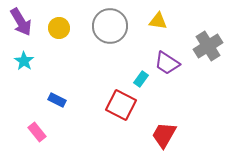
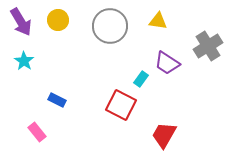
yellow circle: moved 1 px left, 8 px up
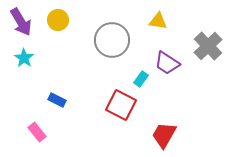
gray circle: moved 2 px right, 14 px down
gray cross: rotated 12 degrees counterclockwise
cyan star: moved 3 px up
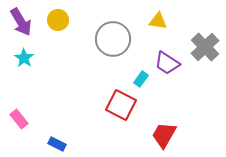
gray circle: moved 1 px right, 1 px up
gray cross: moved 3 px left, 1 px down
blue rectangle: moved 44 px down
pink rectangle: moved 18 px left, 13 px up
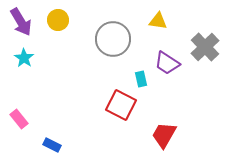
cyan rectangle: rotated 49 degrees counterclockwise
blue rectangle: moved 5 px left, 1 px down
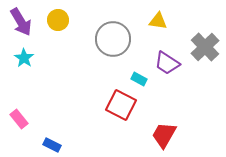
cyan rectangle: moved 2 px left; rotated 49 degrees counterclockwise
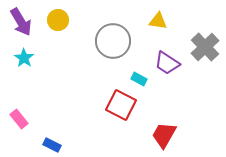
gray circle: moved 2 px down
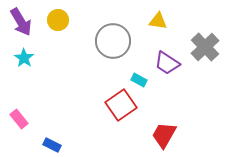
cyan rectangle: moved 1 px down
red square: rotated 28 degrees clockwise
